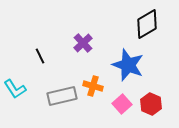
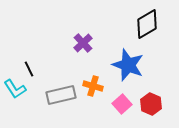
black line: moved 11 px left, 13 px down
gray rectangle: moved 1 px left, 1 px up
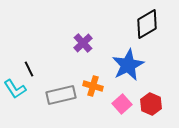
blue star: rotated 24 degrees clockwise
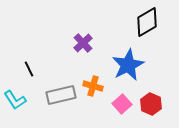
black diamond: moved 2 px up
cyan L-shape: moved 11 px down
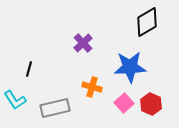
blue star: moved 2 px right, 2 px down; rotated 24 degrees clockwise
black line: rotated 42 degrees clockwise
orange cross: moved 1 px left, 1 px down
gray rectangle: moved 6 px left, 13 px down
pink square: moved 2 px right, 1 px up
